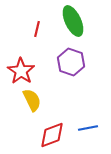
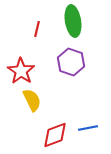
green ellipse: rotated 16 degrees clockwise
red diamond: moved 3 px right
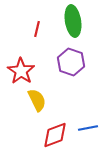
yellow semicircle: moved 5 px right
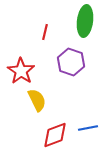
green ellipse: moved 12 px right; rotated 16 degrees clockwise
red line: moved 8 px right, 3 px down
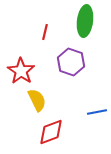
blue line: moved 9 px right, 16 px up
red diamond: moved 4 px left, 3 px up
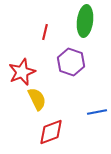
red star: moved 1 px right, 1 px down; rotated 16 degrees clockwise
yellow semicircle: moved 1 px up
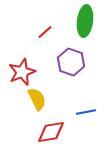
red line: rotated 35 degrees clockwise
blue line: moved 11 px left
red diamond: rotated 12 degrees clockwise
